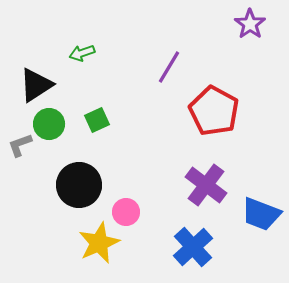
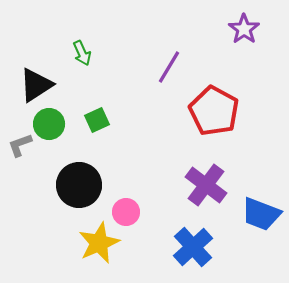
purple star: moved 6 px left, 5 px down
green arrow: rotated 95 degrees counterclockwise
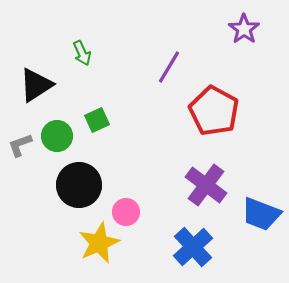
green circle: moved 8 px right, 12 px down
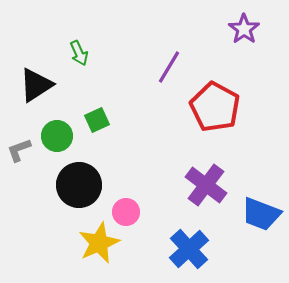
green arrow: moved 3 px left
red pentagon: moved 1 px right, 4 px up
gray L-shape: moved 1 px left, 5 px down
blue cross: moved 4 px left, 2 px down
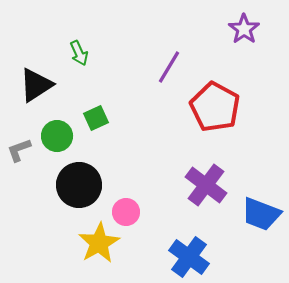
green square: moved 1 px left, 2 px up
yellow star: rotated 6 degrees counterclockwise
blue cross: moved 8 px down; rotated 12 degrees counterclockwise
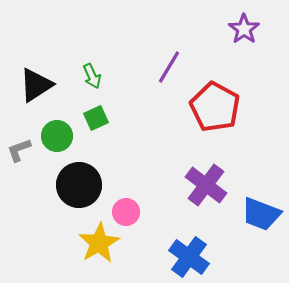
green arrow: moved 13 px right, 23 px down
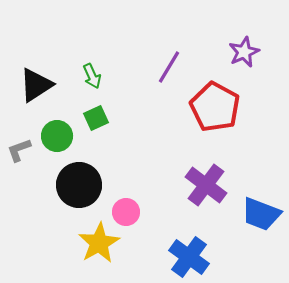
purple star: moved 23 px down; rotated 12 degrees clockwise
